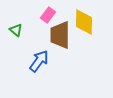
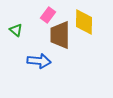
blue arrow: rotated 60 degrees clockwise
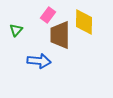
green triangle: rotated 32 degrees clockwise
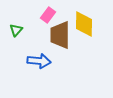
yellow diamond: moved 2 px down
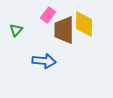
brown trapezoid: moved 4 px right, 5 px up
blue arrow: moved 5 px right
